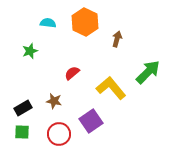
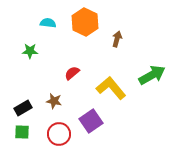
green star: rotated 21 degrees clockwise
green arrow: moved 4 px right, 3 px down; rotated 16 degrees clockwise
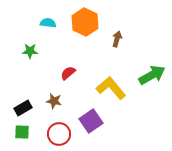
red semicircle: moved 4 px left
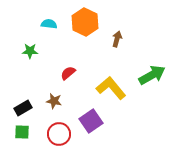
cyan semicircle: moved 1 px right, 1 px down
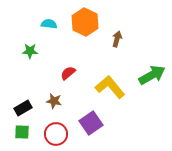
yellow L-shape: moved 1 px left, 1 px up
purple square: moved 2 px down
red circle: moved 3 px left
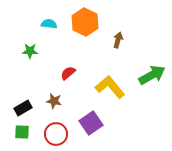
brown arrow: moved 1 px right, 1 px down
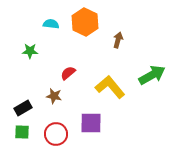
cyan semicircle: moved 2 px right
brown star: moved 5 px up
purple square: rotated 35 degrees clockwise
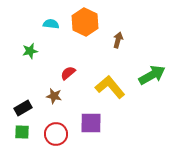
green star: rotated 14 degrees counterclockwise
